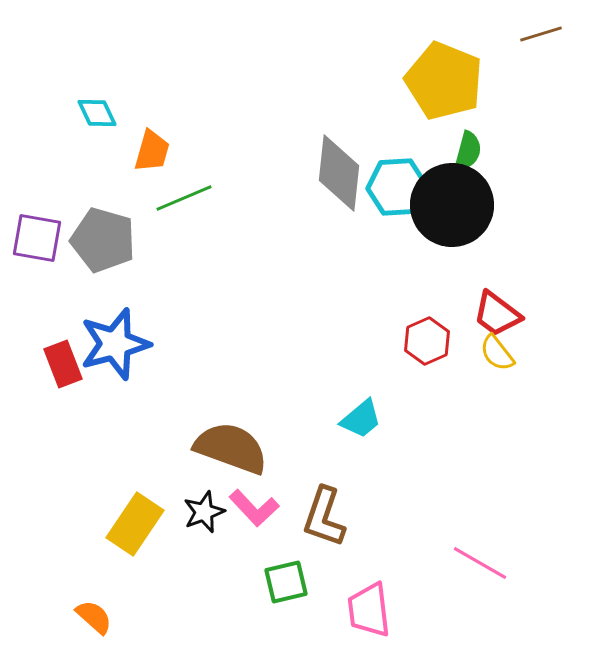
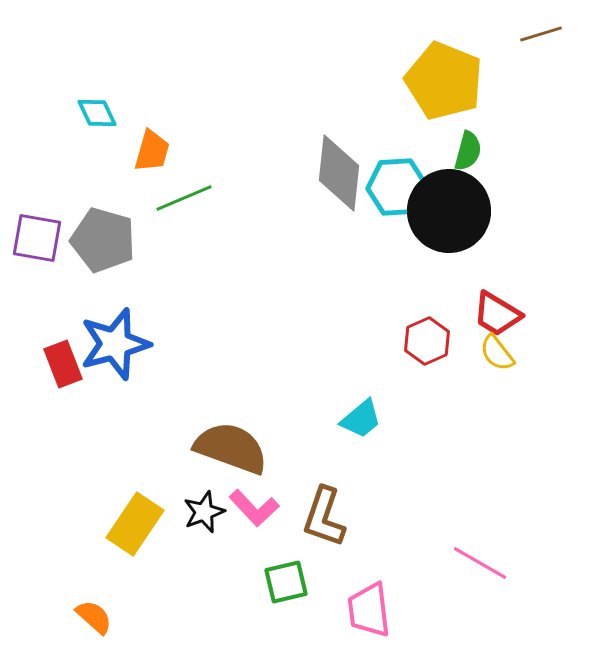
black circle: moved 3 px left, 6 px down
red trapezoid: rotated 6 degrees counterclockwise
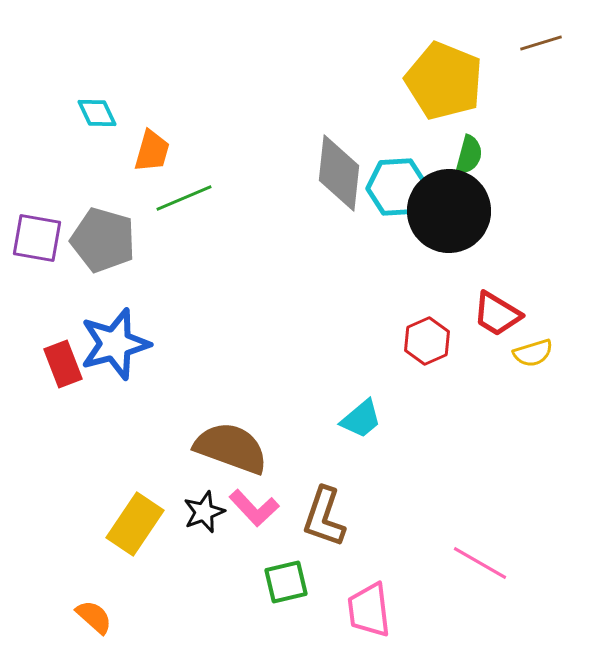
brown line: moved 9 px down
green semicircle: moved 1 px right, 4 px down
yellow semicircle: moved 36 px right; rotated 69 degrees counterclockwise
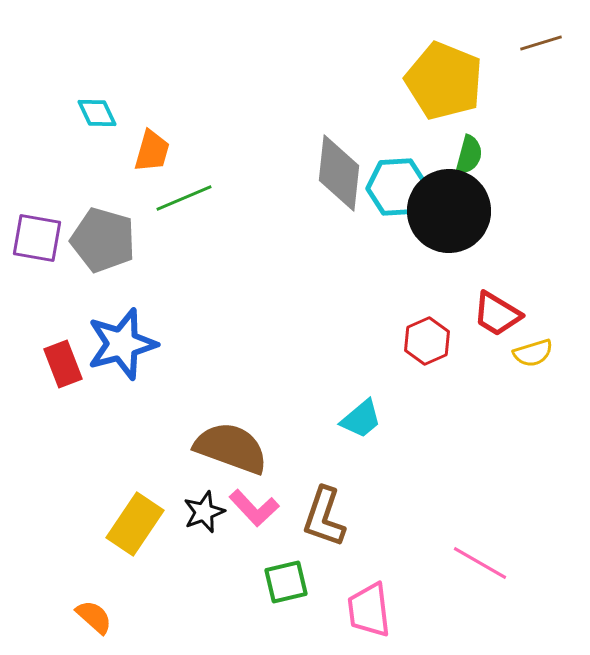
blue star: moved 7 px right
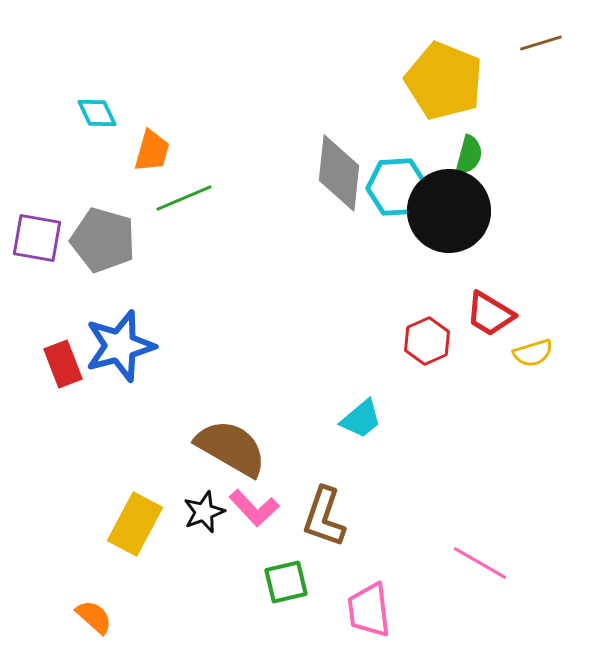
red trapezoid: moved 7 px left
blue star: moved 2 px left, 2 px down
brown semicircle: rotated 10 degrees clockwise
yellow rectangle: rotated 6 degrees counterclockwise
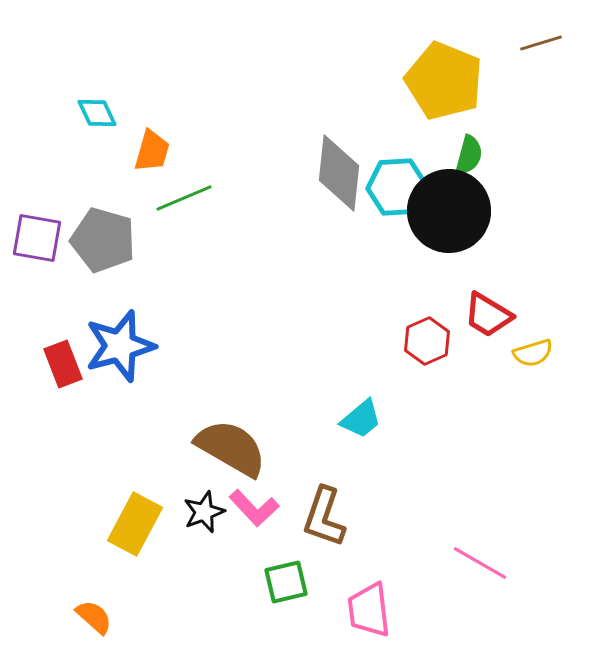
red trapezoid: moved 2 px left, 1 px down
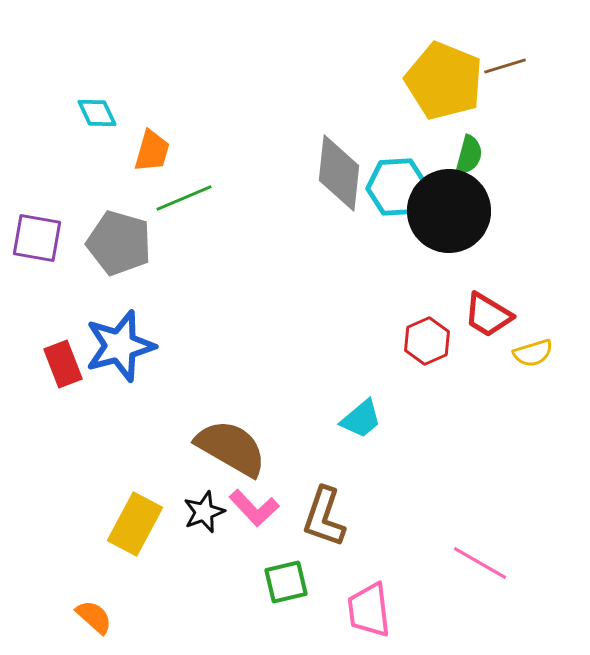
brown line: moved 36 px left, 23 px down
gray pentagon: moved 16 px right, 3 px down
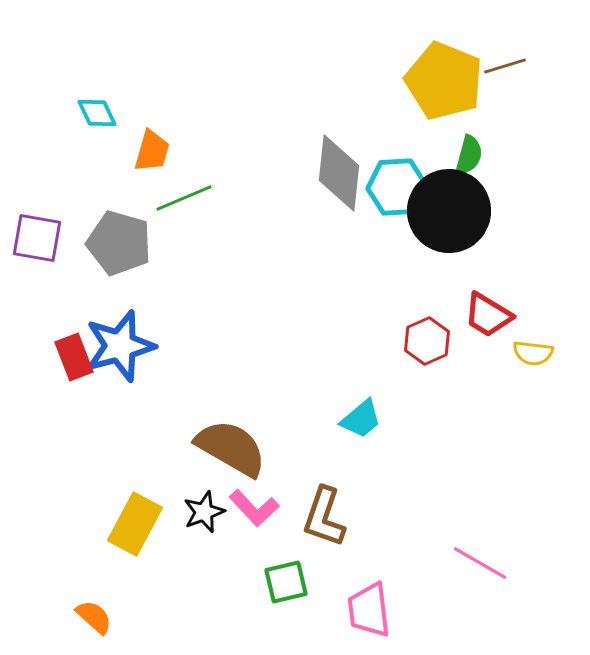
yellow semicircle: rotated 24 degrees clockwise
red rectangle: moved 11 px right, 7 px up
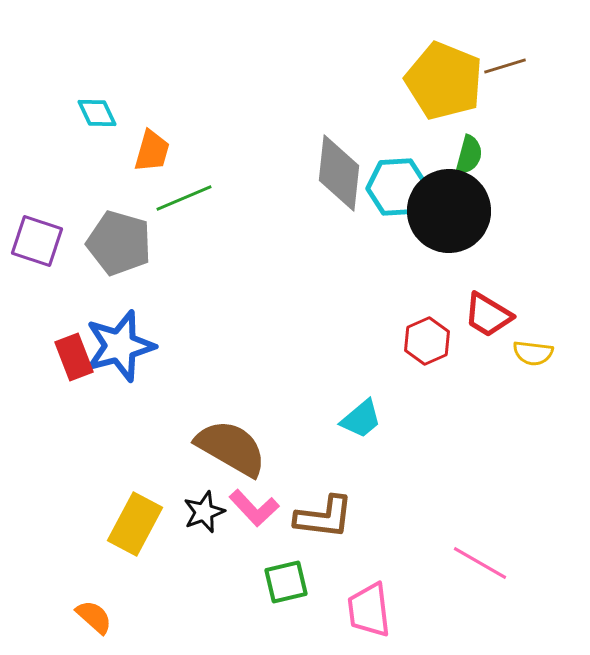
purple square: moved 3 px down; rotated 8 degrees clockwise
brown L-shape: rotated 102 degrees counterclockwise
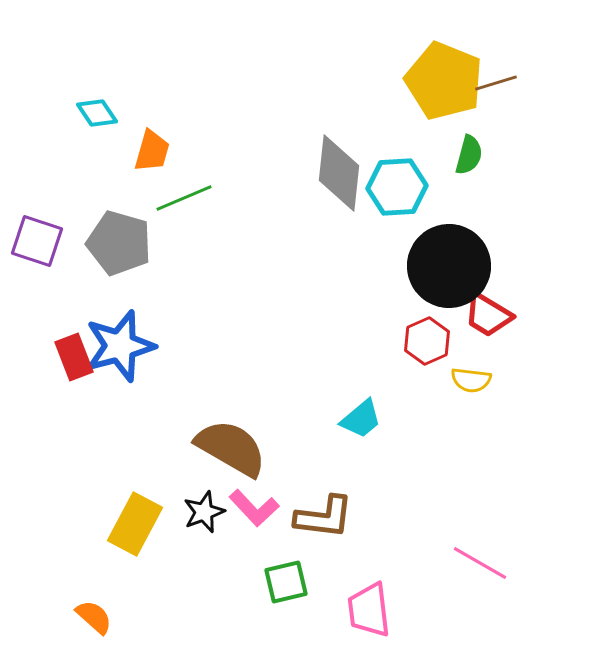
brown line: moved 9 px left, 17 px down
cyan diamond: rotated 9 degrees counterclockwise
black circle: moved 55 px down
yellow semicircle: moved 62 px left, 27 px down
